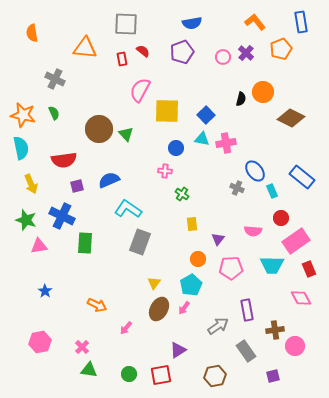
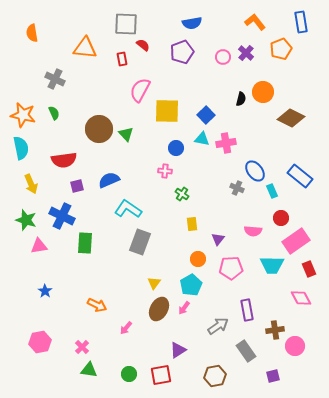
red semicircle at (143, 51): moved 6 px up
blue rectangle at (302, 177): moved 2 px left, 1 px up
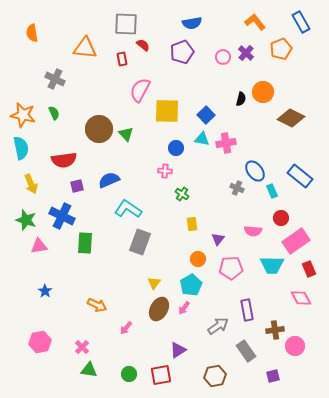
blue rectangle at (301, 22): rotated 20 degrees counterclockwise
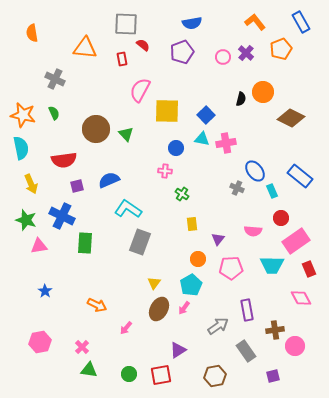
brown circle at (99, 129): moved 3 px left
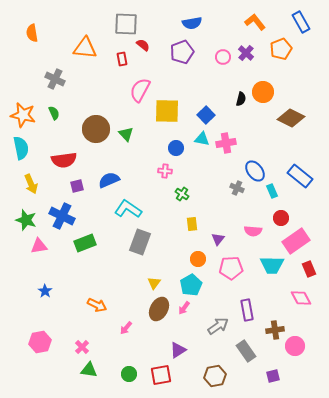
green rectangle at (85, 243): rotated 65 degrees clockwise
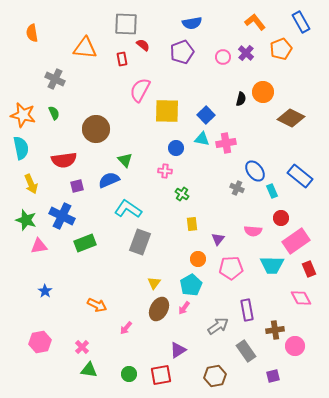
green triangle at (126, 134): moved 1 px left, 26 px down
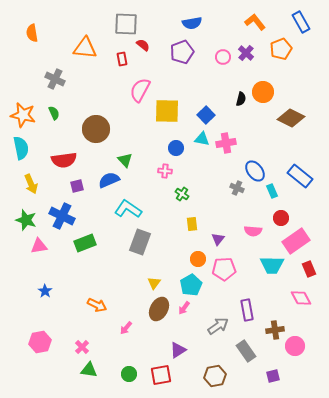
pink pentagon at (231, 268): moved 7 px left, 1 px down
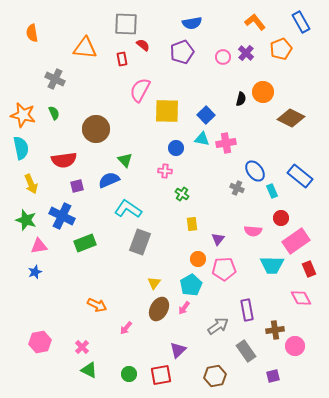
blue star at (45, 291): moved 10 px left, 19 px up; rotated 16 degrees clockwise
purple triangle at (178, 350): rotated 12 degrees counterclockwise
green triangle at (89, 370): rotated 18 degrees clockwise
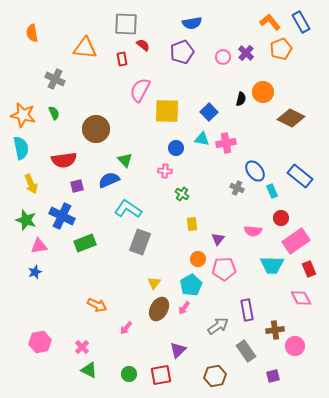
orange L-shape at (255, 22): moved 15 px right
blue square at (206, 115): moved 3 px right, 3 px up
